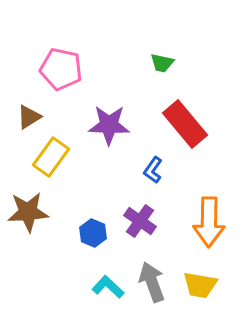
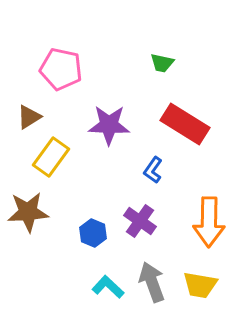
red rectangle: rotated 18 degrees counterclockwise
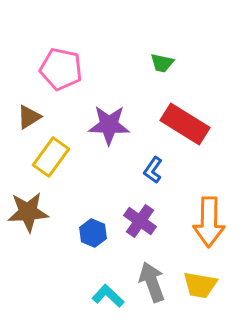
cyan L-shape: moved 9 px down
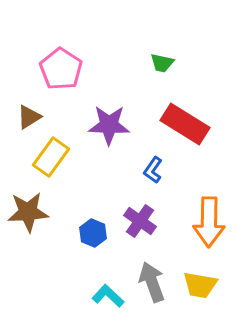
pink pentagon: rotated 21 degrees clockwise
